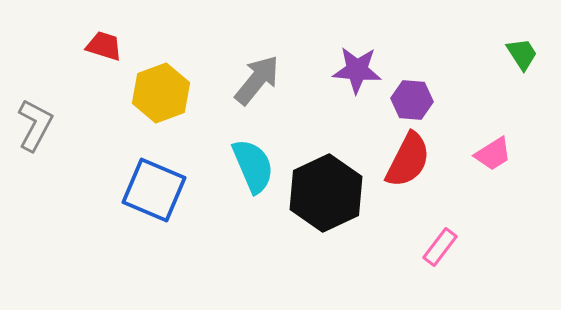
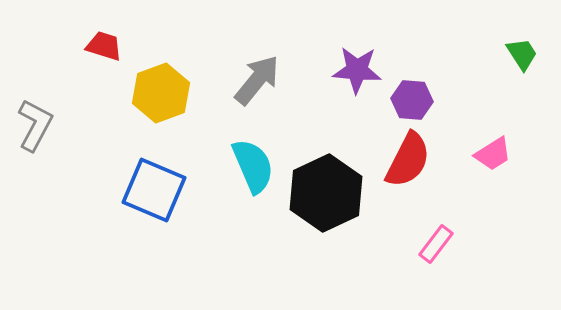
pink rectangle: moved 4 px left, 3 px up
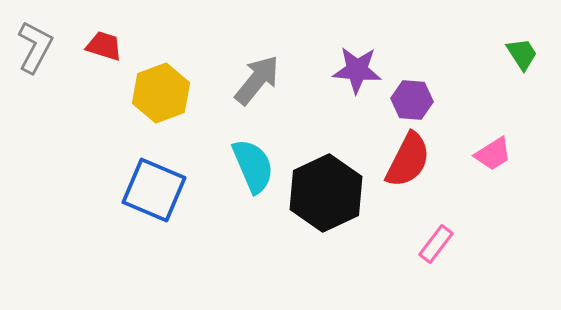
gray L-shape: moved 78 px up
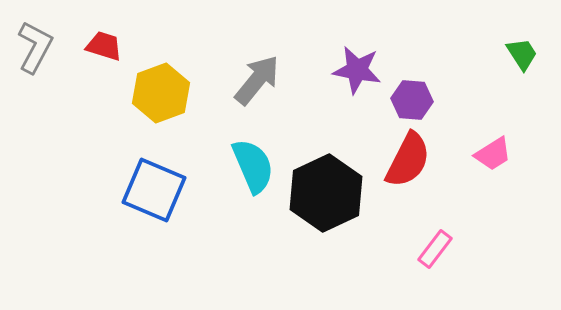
purple star: rotated 6 degrees clockwise
pink rectangle: moved 1 px left, 5 px down
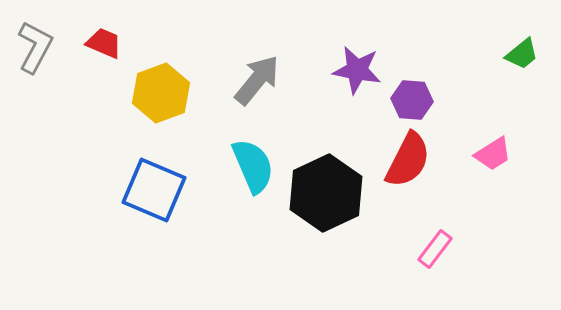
red trapezoid: moved 3 px up; rotated 6 degrees clockwise
green trapezoid: rotated 84 degrees clockwise
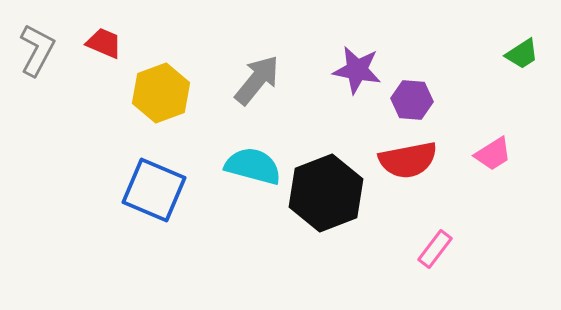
gray L-shape: moved 2 px right, 3 px down
green trapezoid: rotated 6 degrees clockwise
red semicircle: rotated 52 degrees clockwise
cyan semicircle: rotated 52 degrees counterclockwise
black hexagon: rotated 4 degrees clockwise
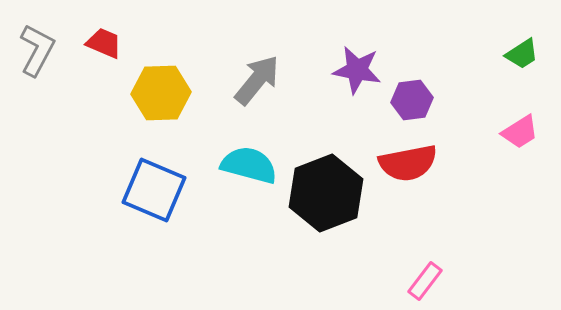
yellow hexagon: rotated 18 degrees clockwise
purple hexagon: rotated 12 degrees counterclockwise
pink trapezoid: moved 27 px right, 22 px up
red semicircle: moved 3 px down
cyan semicircle: moved 4 px left, 1 px up
pink rectangle: moved 10 px left, 32 px down
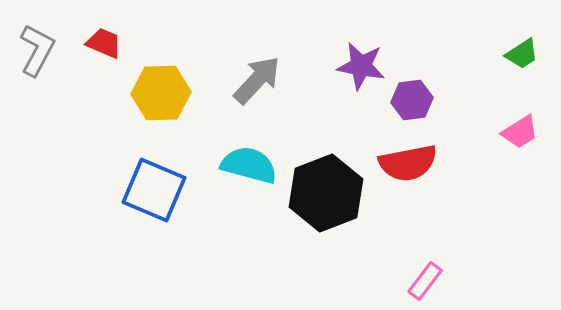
purple star: moved 4 px right, 4 px up
gray arrow: rotated 4 degrees clockwise
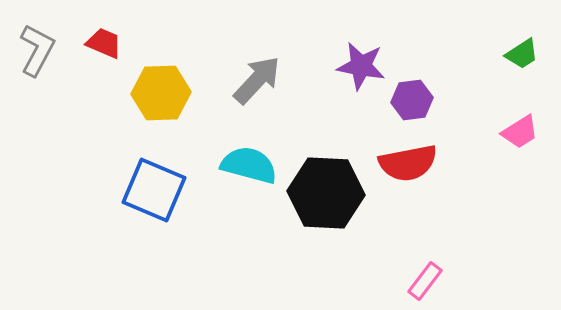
black hexagon: rotated 24 degrees clockwise
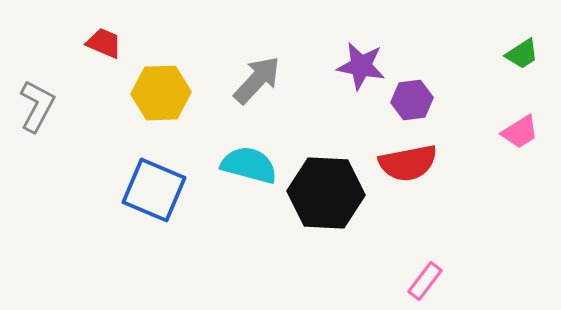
gray L-shape: moved 56 px down
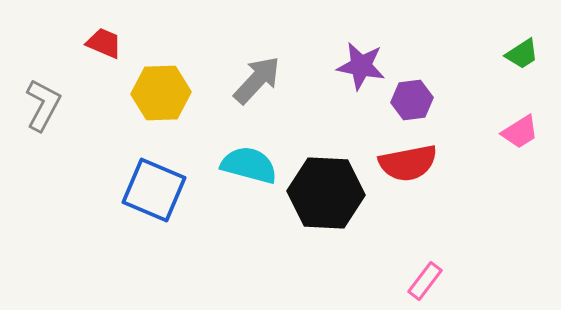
gray L-shape: moved 6 px right, 1 px up
